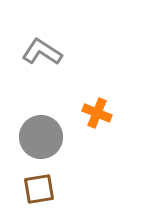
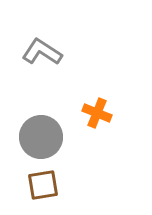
brown square: moved 4 px right, 4 px up
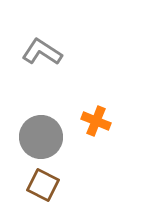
orange cross: moved 1 px left, 8 px down
brown square: rotated 36 degrees clockwise
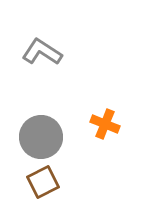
orange cross: moved 9 px right, 3 px down
brown square: moved 3 px up; rotated 36 degrees clockwise
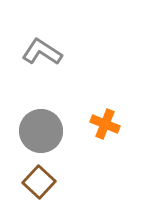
gray circle: moved 6 px up
brown square: moved 4 px left; rotated 20 degrees counterclockwise
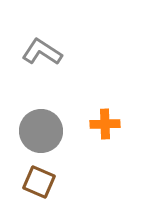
orange cross: rotated 24 degrees counterclockwise
brown square: rotated 20 degrees counterclockwise
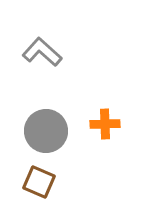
gray L-shape: rotated 9 degrees clockwise
gray circle: moved 5 px right
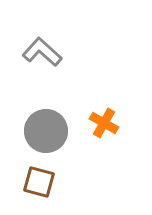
orange cross: moved 1 px left, 1 px up; rotated 32 degrees clockwise
brown square: rotated 8 degrees counterclockwise
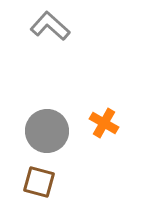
gray L-shape: moved 8 px right, 26 px up
gray circle: moved 1 px right
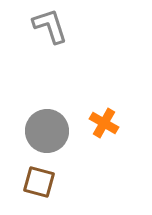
gray L-shape: rotated 30 degrees clockwise
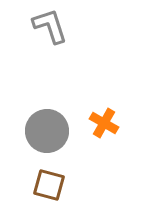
brown square: moved 10 px right, 3 px down
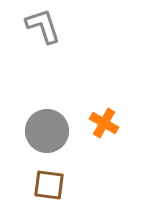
gray L-shape: moved 7 px left
brown square: rotated 8 degrees counterclockwise
